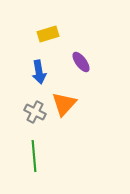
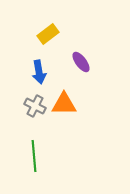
yellow rectangle: rotated 20 degrees counterclockwise
orange triangle: rotated 48 degrees clockwise
gray cross: moved 6 px up
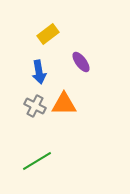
green line: moved 3 px right, 5 px down; rotated 64 degrees clockwise
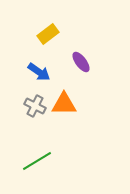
blue arrow: rotated 45 degrees counterclockwise
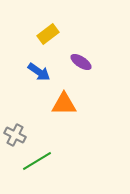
purple ellipse: rotated 20 degrees counterclockwise
gray cross: moved 20 px left, 29 px down
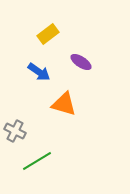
orange triangle: rotated 16 degrees clockwise
gray cross: moved 4 px up
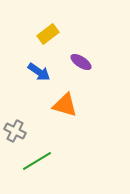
orange triangle: moved 1 px right, 1 px down
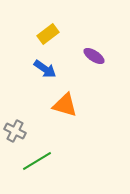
purple ellipse: moved 13 px right, 6 px up
blue arrow: moved 6 px right, 3 px up
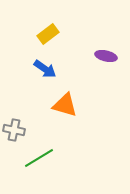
purple ellipse: moved 12 px right; rotated 20 degrees counterclockwise
gray cross: moved 1 px left, 1 px up; rotated 15 degrees counterclockwise
green line: moved 2 px right, 3 px up
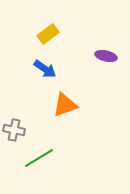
orange triangle: rotated 36 degrees counterclockwise
